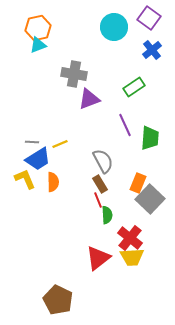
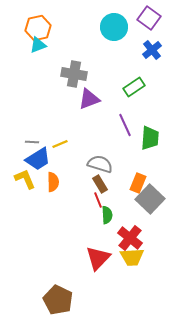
gray semicircle: moved 3 px left, 3 px down; rotated 45 degrees counterclockwise
red triangle: rotated 8 degrees counterclockwise
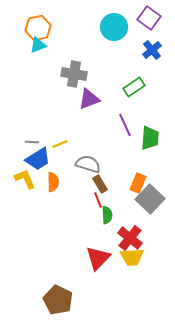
gray semicircle: moved 12 px left
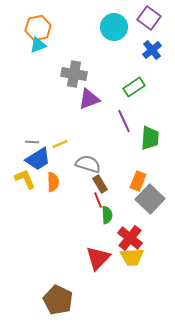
purple line: moved 1 px left, 4 px up
orange rectangle: moved 2 px up
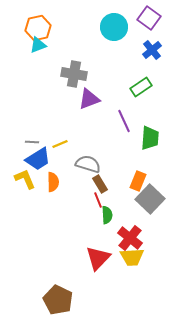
green rectangle: moved 7 px right
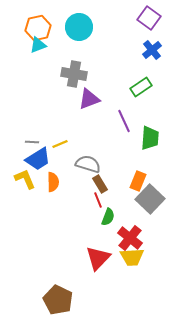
cyan circle: moved 35 px left
green semicircle: moved 1 px right, 2 px down; rotated 24 degrees clockwise
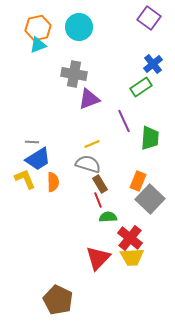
blue cross: moved 1 px right, 14 px down
yellow line: moved 32 px right
green semicircle: rotated 114 degrees counterclockwise
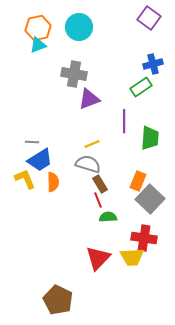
blue cross: rotated 24 degrees clockwise
purple line: rotated 25 degrees clockwise
blue trapezoid: moved 2 px right, 1 px down
red cross: moved 14 px right; rotated 30 degrees counterclockwise
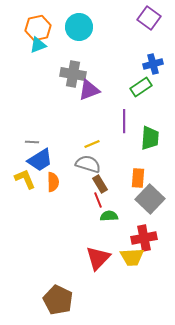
gray cross: moved 1 px left
purple triangle: moved 9 px up
orange rectangle: moved 3 px up; rotated 18 degrees counterclockwise
green semicircle: moved 1 px right, 1 px up
red cross: rotated 20 degrees counterclockwise
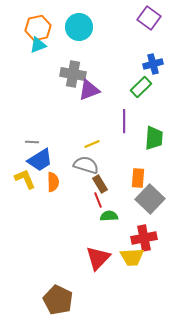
green rectangle: rotated 10 degrees counterclockwise
green trapezoid: moved 4 px right
gray semicircle: moved 2 px left, 1 px down
